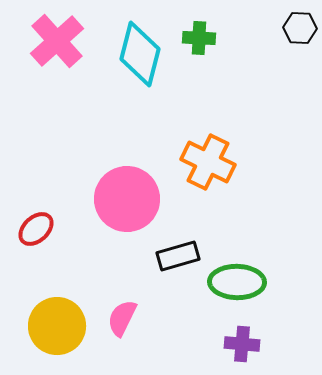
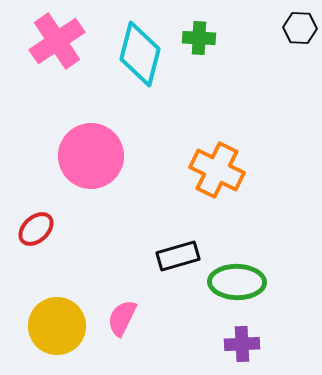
pink cross: rotated 8 degrees clockwise
orange cross: moved 9 px right, 8 px down
pink circle: moved 36 px left, 43 px up
purple cross: rotated 8 degrees counterclockwise
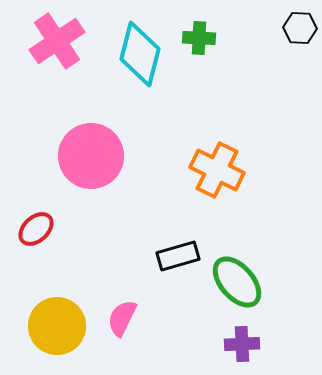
green ellipse: rotated 48 degrees clockwise
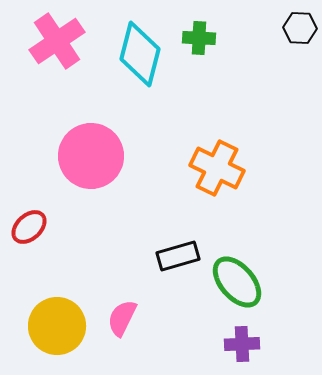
orange cross: moved 2 px up
red ellipse: moved 7 px left, 2 px up
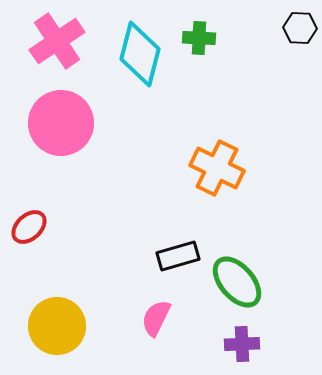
pink circle: moved 30 px left, 33 px up
pink semicircle: moved 34 px right
